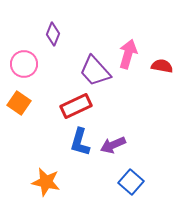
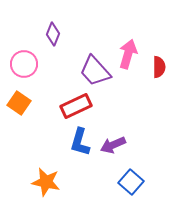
red semicircle: moved 3 px left, 1 px down; rotated 80 degrees clockwise
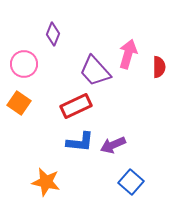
blue L-shape: rotated 100 degrees counterclockwise
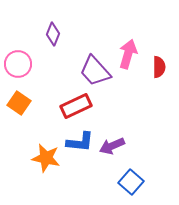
pink circle: moved 6 px left
purple arrow: moved 1 px left, 1 px down
orange star: moved 24 px up
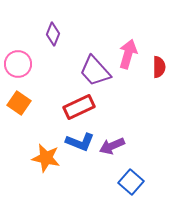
red rectangle: moved 3 px right, 1 px down
blue L-shape: rotated 16 degrees clockwise
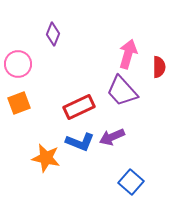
purple trapezoid: moved 27 px right, 20 px down
orange square: rotated 35 degrees clockwise
purple arrow: moved 9 px up
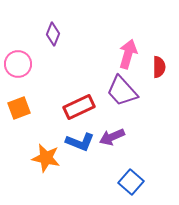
orange square: moved 5 px down
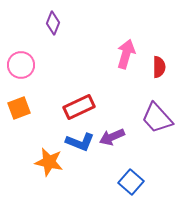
purple diamond: moved 11 px up
pink arrow: moved 2 px left
pink circle: moved 3 px right, 1 px down
purple trapezoid: moved 35 px right, 27 px down
orange star: moved 3 px right, 4 px down
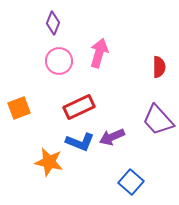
pink arrow: moved 27 px left, 1 px up
pink circle: moved 38 px right, 4 px up
purple trapezoid: moved 1 px right, 2 px down
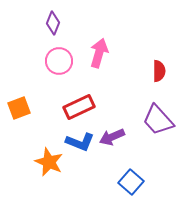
red semicircle: moved 4 px down
orange star: rotated 12 degrees clockwise
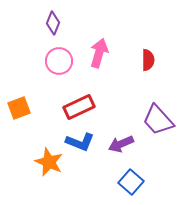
red semicircle: moved 11 px left, 11 px up
purple arrow: moved 9 px right, 7 px down
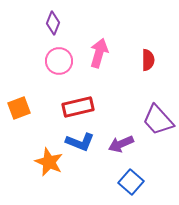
red rectangle: moved 1 px left; rotated 12 degrees clockwise
